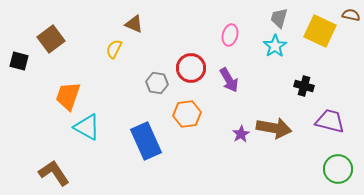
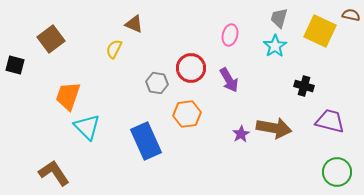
black square: moved 4 px left, 4 px down
cyan triangle: rotated 16 degrees clockwise
green circle: moved 1 px left, 3 px down
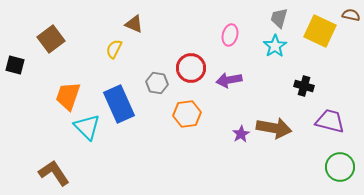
purple arrow: rotated 110 degrees clockwise
blue rectangle: moved 27 px left, 37 px up
green circle: moved 3 px right, 5 px up
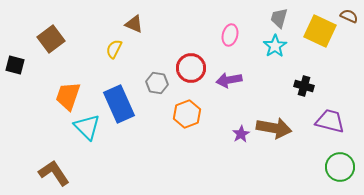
brown semicircle: moved 2 px left, 1 px down; rotated 12 degrees clockwise
orange hexagon: rotated 12 degrees counterclockwise
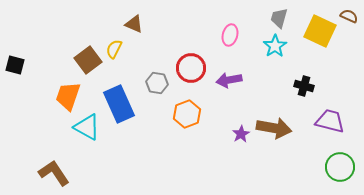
brown square: moved 37 px right, 21 px down
cyan triangle: rotated 16 degrees counterclockwise
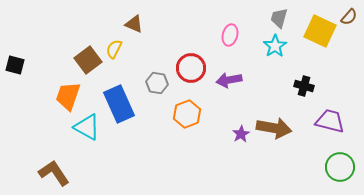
brown semicircle: moved 1 px down; rotated 108 degrees clockwise
